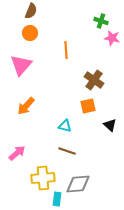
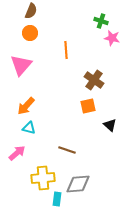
cyan triangle: moved 36 px left, 2 px down
brown line: moved 1 px up
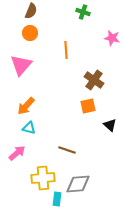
green cross: moved 18 px left, 9 px up
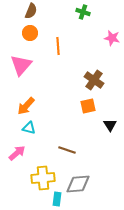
orange line: moved 8 px left, 4 px up
black triangle: rotated 16 degrees clockwise
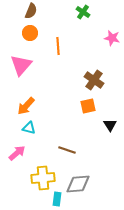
green cross: rotated 16 degrees clockwise
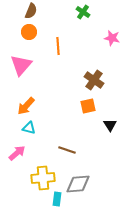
orange circle: moved 1 px left, 1 px up
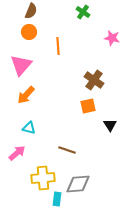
orange arrow: moved 11 px up
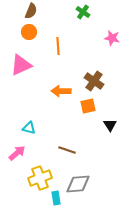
pink triangle: rotated 25 degrees clockwise
brown cross: moved 1 px down
orange arrow: moved 35 px right, 4 px up; rotated 48 degrees clockwise
yellow cross: moved 3 px left; rotated 15 degrees counterclockwise
cyan rectangle: moved 1 px left, 1 px up; rotated 16 degrees counterclockwise
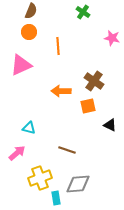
black triangle: rotated 32 degrees counterclockwise
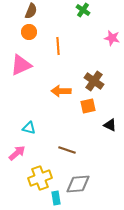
green cross: moved 2 px up
